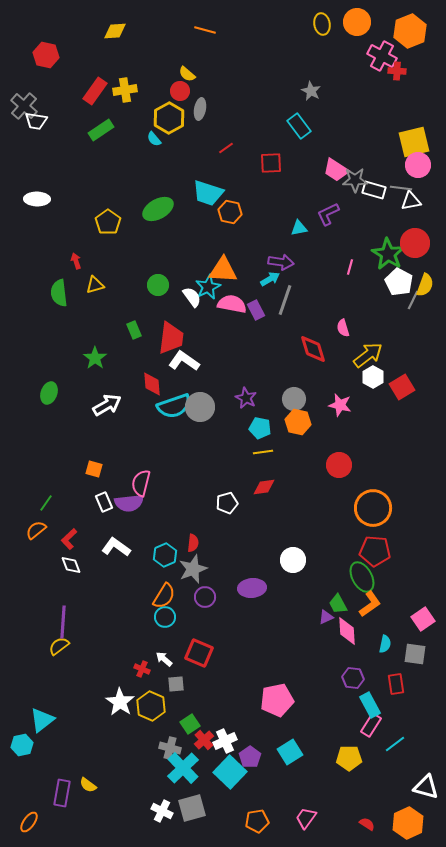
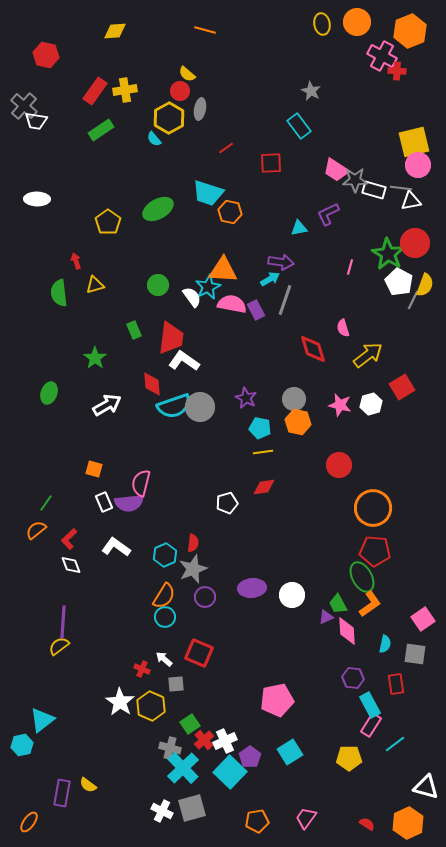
white hexagon at (373, 377): moved 2 px left, 27 px down; rotated 15 degrees clockwise
white circle at (293, 560): moved 1 px left, 35 px down
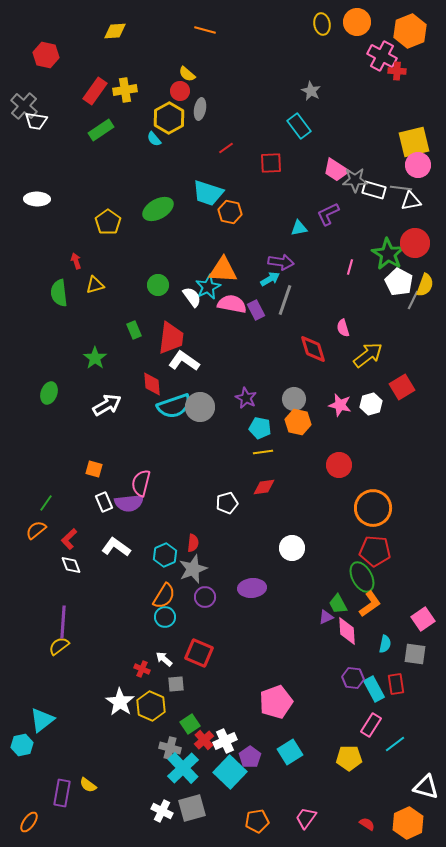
white circle at (292, 595): moved 47 px up
pink pentagon at (277, 700): moved 1 px left, 2 px down; rotated 8 degrees counterclockwise
cyan rectangle at (370, 705): moved 4 px right, 16 px up
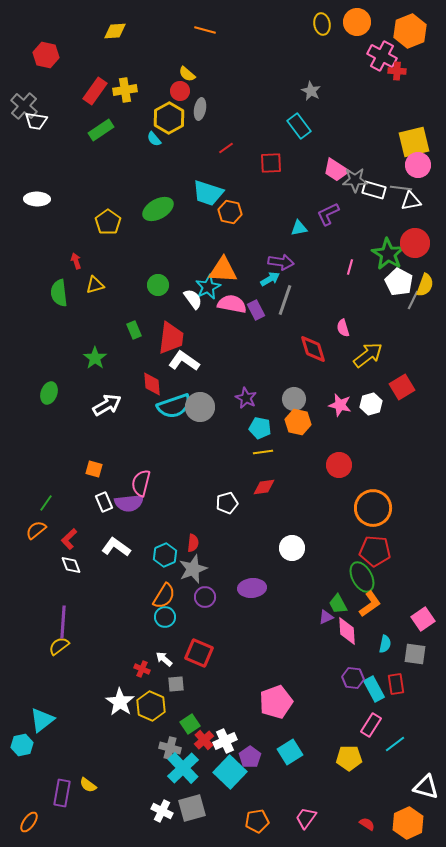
white semicircle at (192, 297): moved 1 px right, 2 px down
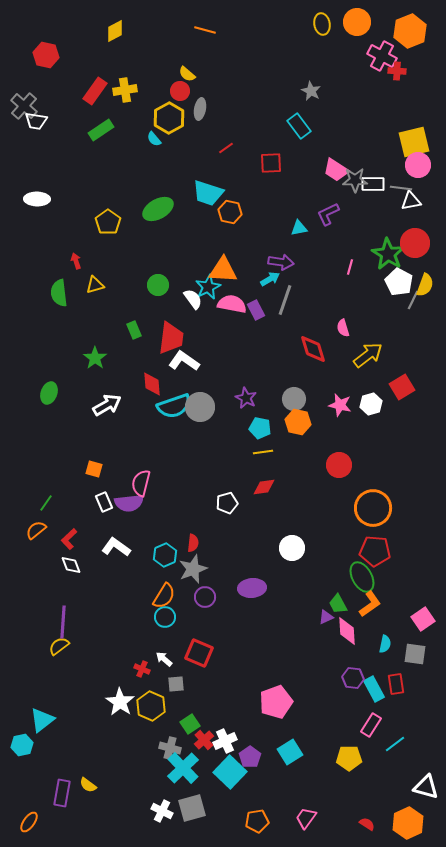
yellow diamond at (115, 31): rotated 25 degrees counterclockwise
white rectangle at (374, 190): moved 1 px left, 6 px up; rotated 15 degrees counterclockwise
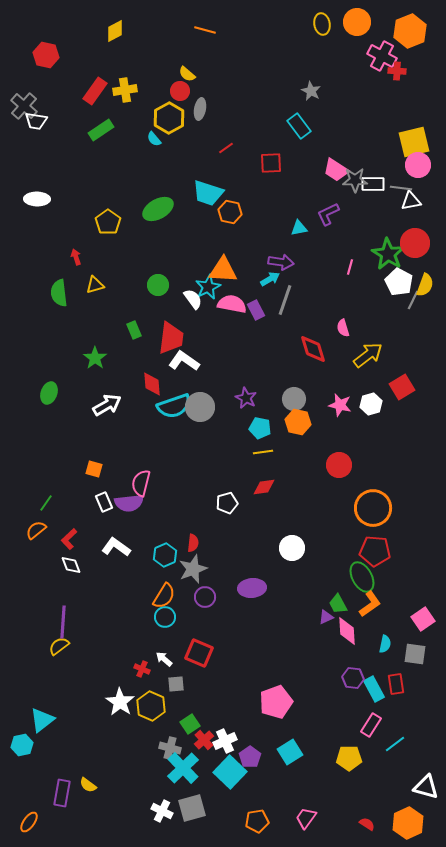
red arrow at (76, 261): moved 4 px up
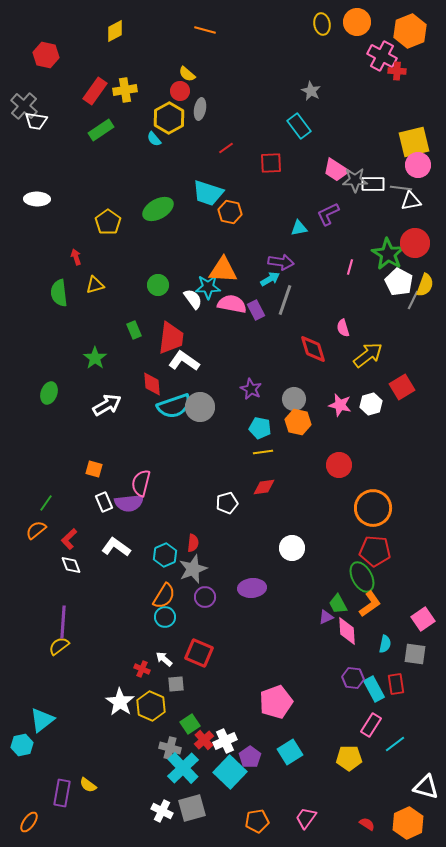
cyan star at (208, 287): rotated 25 degrees clockwise
purple star at (246, 398): moved 5 px right, 9 px up
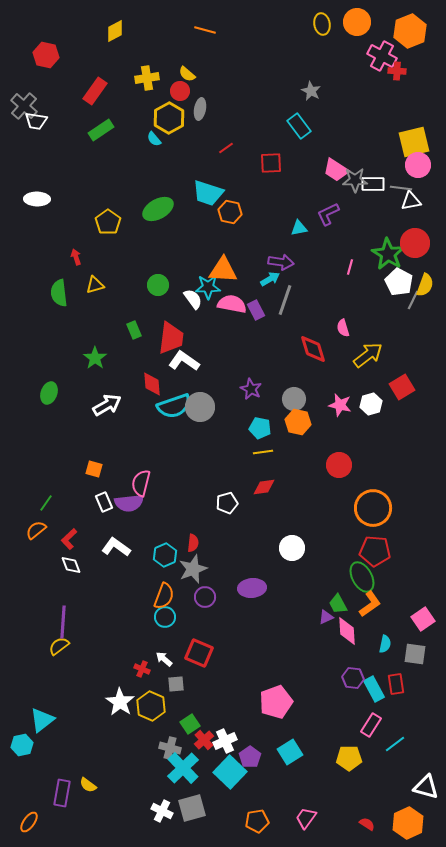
yellow cross at (125, 90): moved 22 px right, 12 px up
orange semicircle at (164, 596): rotated 12 degrees counterclockwise
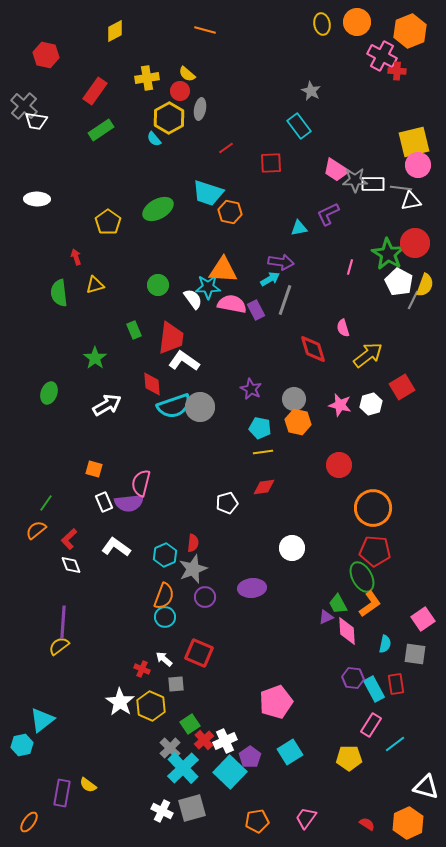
gray cross at (170, 748): rotated 30 degrees clockwise
